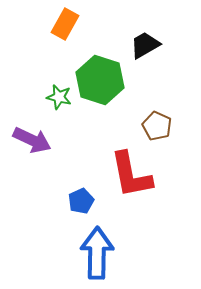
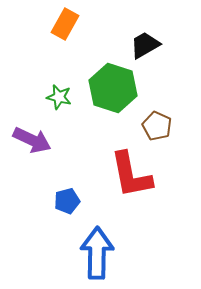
green hexagon: moved 13 px right, 8 px down
blue pentagon: moved 14 px left; rotated 10 degrees clockwise
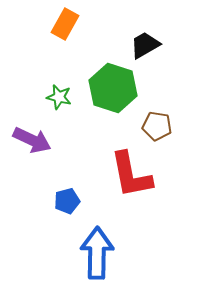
brown pentagon: rotated 16 degrees counterclockwise
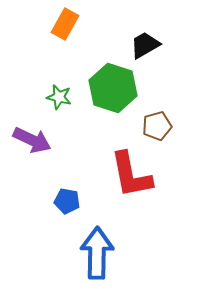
brown pentagon: rotated 24 degrees counterclockwise
blue pentagon: rotated 25 degrees clockwise
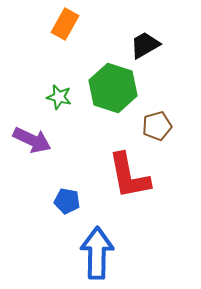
red L-shape: moved 2 px left, 1 px down
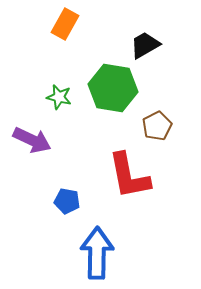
green hexagon: rotated 9 degrees counterclockwise
brown pentagon: rotated 12 degrees counterclockwise
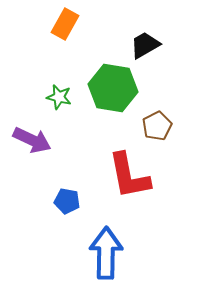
blue arrow: moved 9 px right
